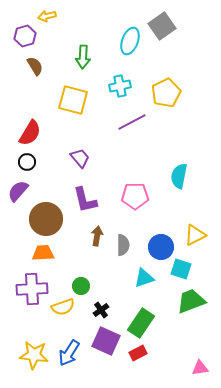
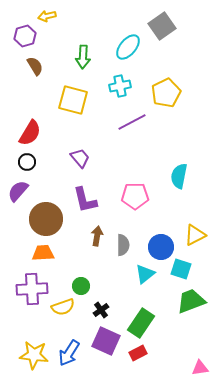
cyan ellipse: moved 2 px left, 6 px down; rotated 20 degrees clockwise
cyan triangle: moved 1 px right, 4 px up; rotated 20 degrees counterclockwise
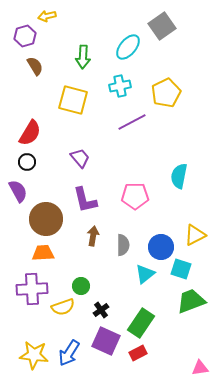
purple semicircle: rotated 110 degrees clockwise
brown arrow: moved 4 px left
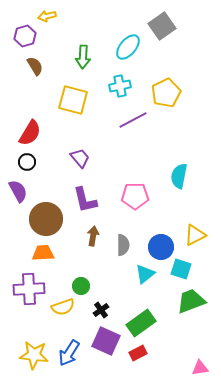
purple line: moved 1 px right, 2 px up
purple cross: moved 3 px left
green rectangle: rotated 20 degrees clockwise
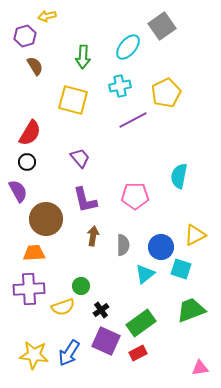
orange trapezoid: moved 9 px left
green trapezoid: moved 9 px down
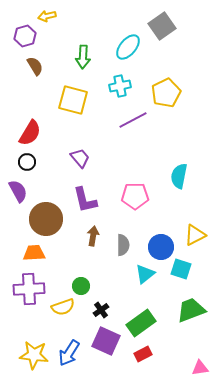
red rectangle: moved 5 px right, 1 px down
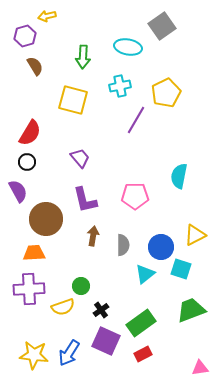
cyan ellipse: rotated 60 degrees clockwise
purple line: moved 3 px right; rotated 32 degrees counterclockwise
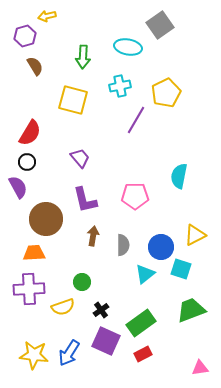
gray square: moved 2 px left, 1 px up
purple semicircle: moved 4 px up
green circle: moved 1 px right, 4 px up
